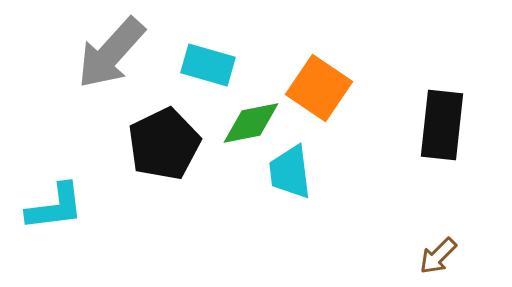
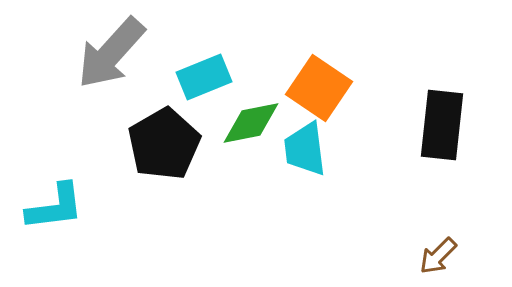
cyan rectangle: moved 4 px left, 12 px down; rotated 38 degrees counterclockwise
black pentagon: rotated 4 degrees counterclockwise
cyan trapezoid: moved 15 px right, 23 px up
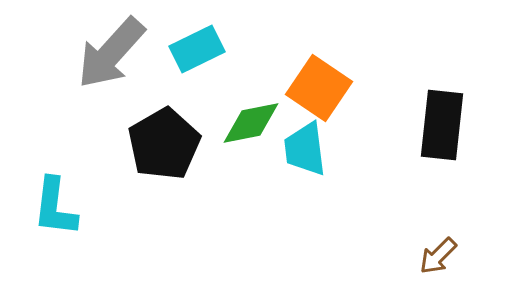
cyan rectangle: moved 7 px left, 28 px up; rotated 4 degrees counterclockwise
cyan L-shape: rotated 104 degrees clockwise
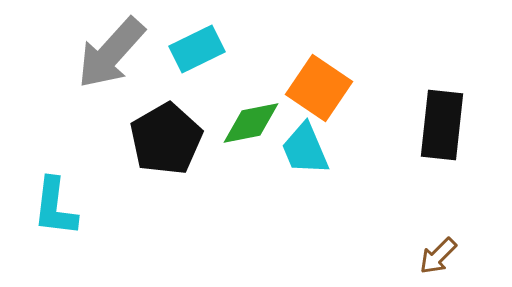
black pentagon: moved 2 px right, 5 px up
cyan trapezoid: rotated 16 degrees counterclockwise
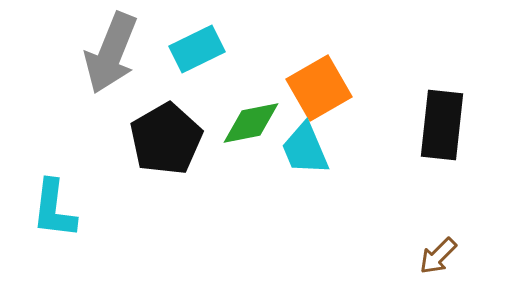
gray arrow: rotated 20 degrees counterclockwise
orange square: rotated 26 degrees clockwise
cyan L-shape: moved 1 px left, 2 px down
